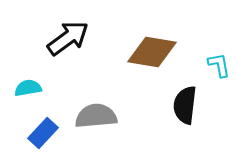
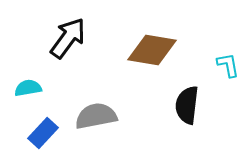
black arrow: rotated 18 degrees counterclockwise
brown diamond: moved 2 px up
cyan L-shape: moved 9 px right
black semicircle: moved 2 px right
gray semicircle: rotated 6 degrees counterclockwise
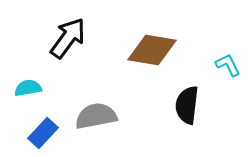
cyan L-shape: rotated 16 degrees counterclockwise
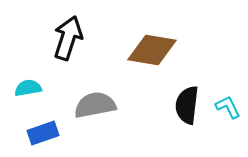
black arrow: rotated 18 degrees counterclockwise
cyan L-shape: moved 42 px down
gray semicircle: moved 1 px left, 11 px up
blue rectangle: rotated 28 degrees clockwise
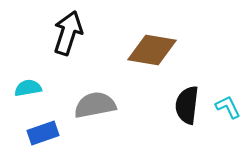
black arrow: moved 5 px up
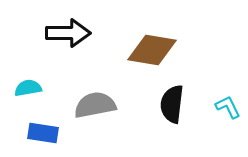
black arrow: rotated 72 degrees clockwise
black semicircle: moved 15 px left, 1 px up
blue rectangle: rotated 28 degrees clockwise
